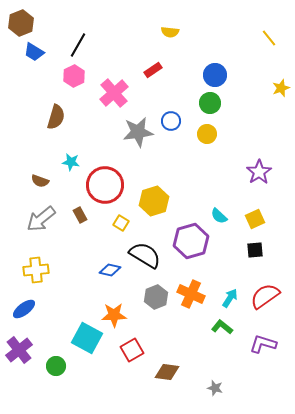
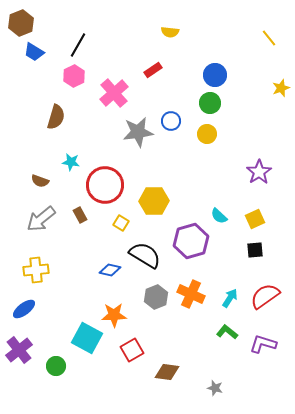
yellow hexagon at (154, 201): rotated 16 degrees clockwise
green L-shape at (222, 327): moved 5 px right, 5 px down
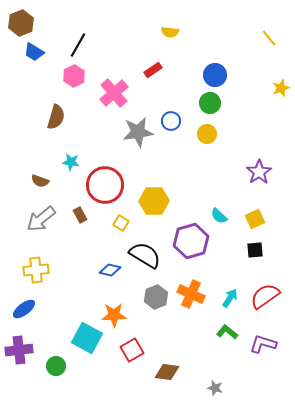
purple cross at (19, 350): rotated 32 degrees clockwise
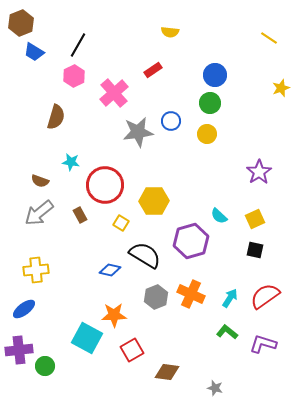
yellow line at (269, 38): rotated 18 degrees counterclockwise
gray arrow at (41, 219): moved 2 px left, 6 px up
black square at (255, 250): rotated 18 degrees clockwise
green circle at (56, 366): moved 11 px left
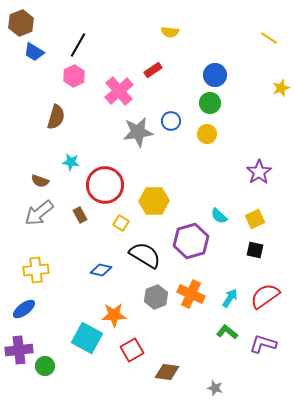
pink cross at (114, 93): moved 5 px right, 2 px up
blue diamond at (110, 270): moved 9 px left
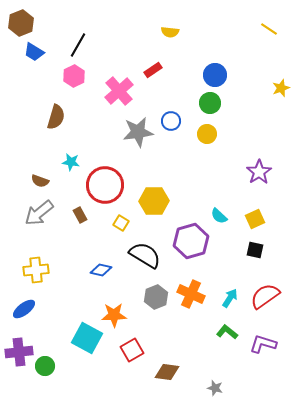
yellow line at (269, 38): moved 9 px up
purple cross at (19, 350): moved 2 px down
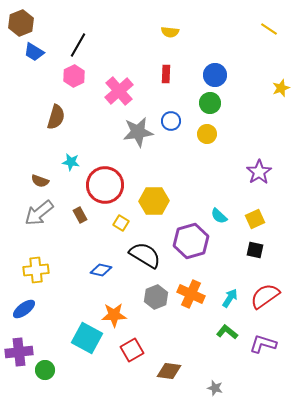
red rectangle at (153, 70): moved 13 px right, 4 px down; rotated 54 degrees counterclockwise
green circle at (45, 366): moved 4 px down
brown diamond at (167, 372): moved 2 px right, 1 px up
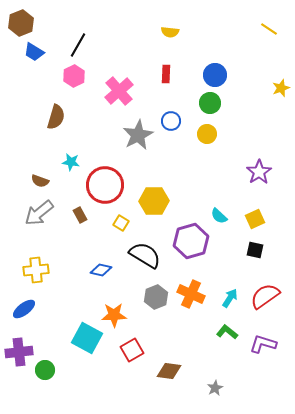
gray star at (138, 132): moved 3 px down; rotated 20 degrees counterclockwise
gray star at (215, 388): rotated 28 degrees clockwise
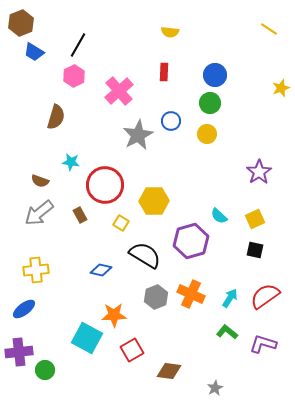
red rectangle at (166, 74): moved 2 px left, 2 px up
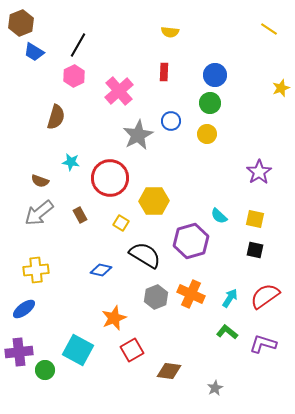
red circle at (105, 185): moved 5 px right, 7 px up
yellow square at (255, 219): rotated 36 degrees clockwise
orange star at (114, 315): moved 3 px down; rotated 20 degrees counterclockwise
cyan square at (87, 338): moved 9 px left, 12 px down
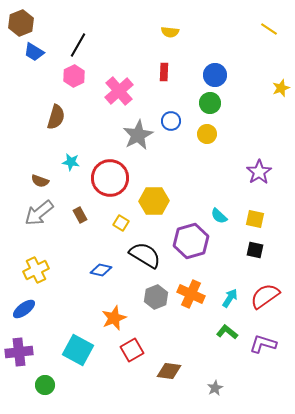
yellow cross at (36, 270): rotated 20 degrees counterclockwise
green circle at (45, 370): moved 15 px down
